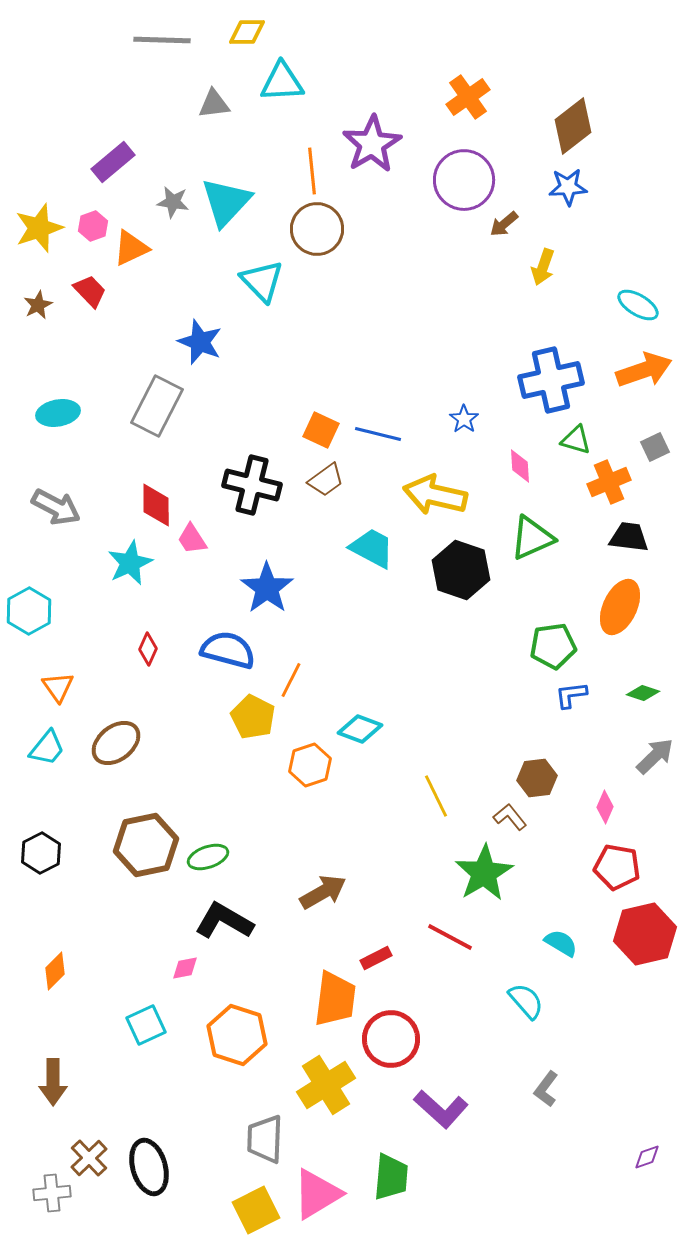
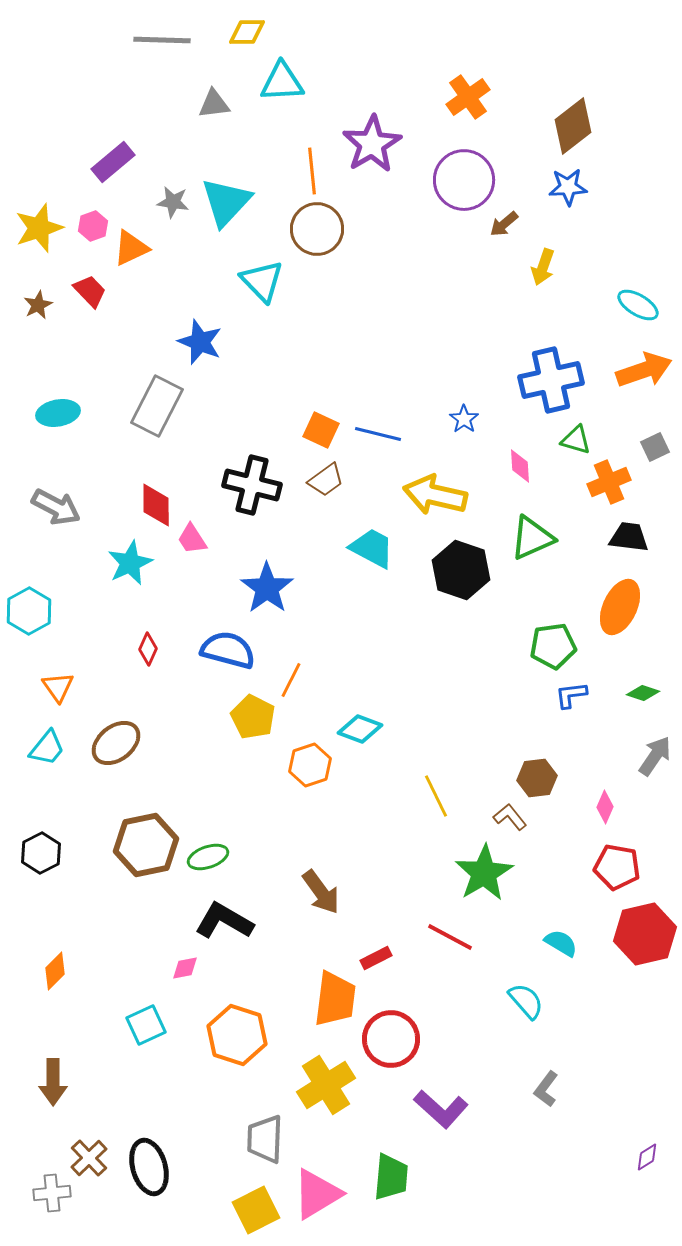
gray arrow at (655, 756): rotated 12 degrees counterclockwise
brown arrow at (323, 892): moved 2 px left; rotated 84 degrees clockwise
purple diamond at (647, 1157): rotated 12 degrees counterclockwise
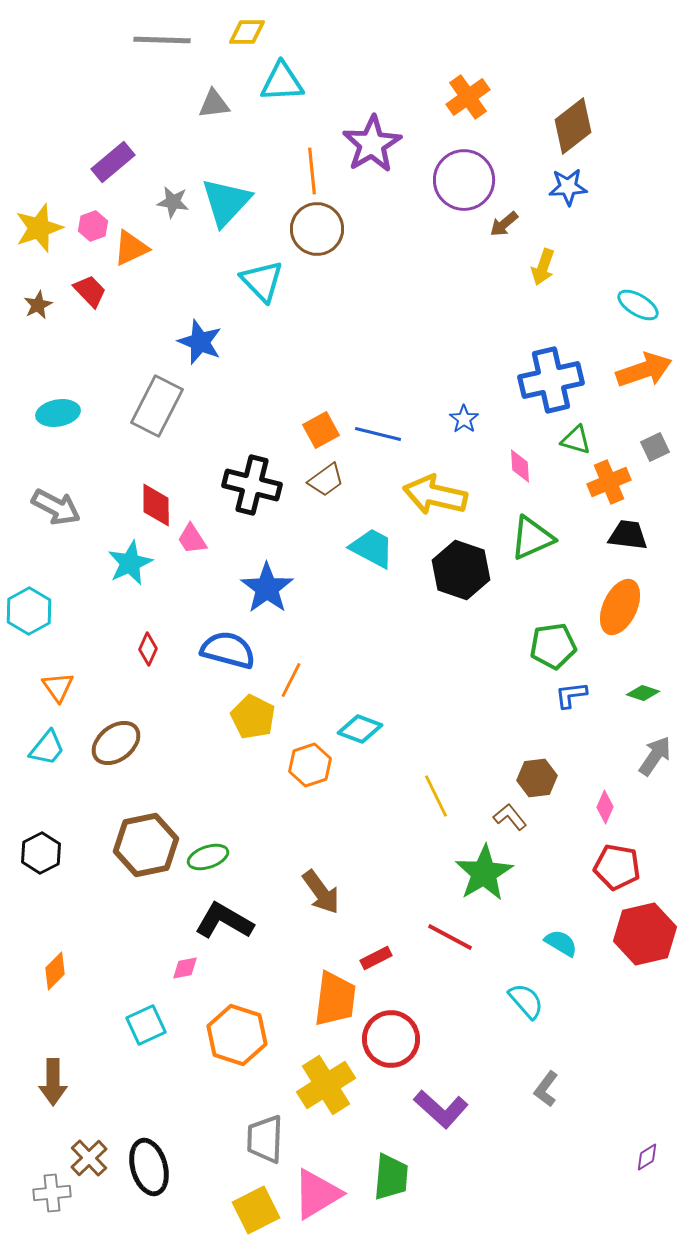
orange square at (321, 430): rotated 36 degrees clockwise
black trapezoid at (629, 537): moved 1 px left, 2 px up
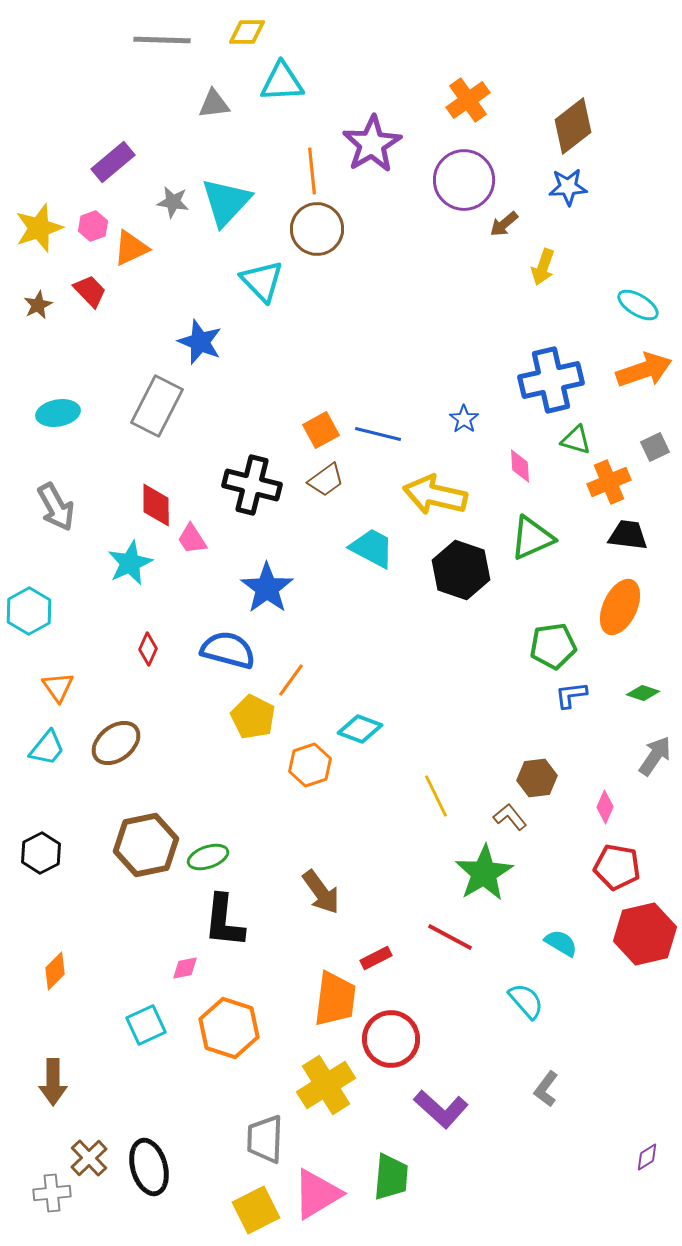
orange cross at (468, 97): moved 3 px down
gray arrow at (56, 507): rotated 33 degrees clockwise
orange line at (291, 680): rotated 9 degrees clockwise
black L-shape at (224, 921): rotated 114 degrees counterclockwise
orange hexagon at (237, 1035): moved 8 px left, 7 px up
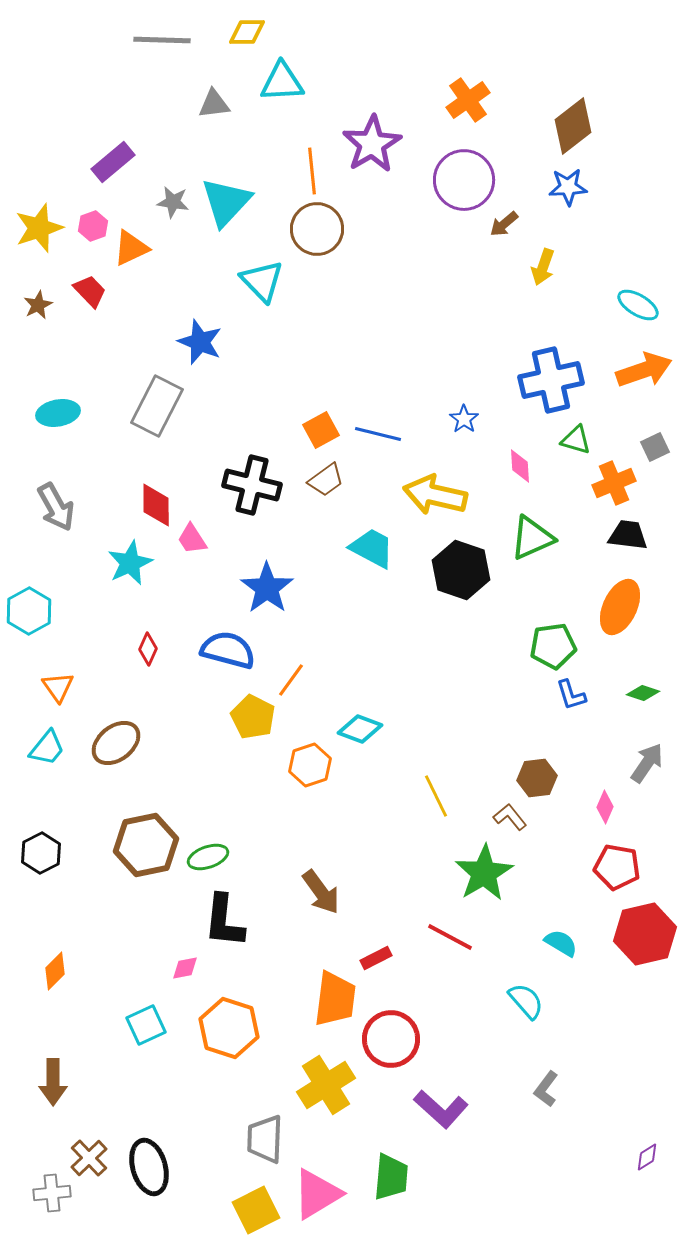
orange cross at (609, 482): moved 5 px right, 1 px down
blue L-shape at (571, 695): rotated 100 degrees counterclockwise
gray arrow at (655, 756): moved 8 px left, 7 px down
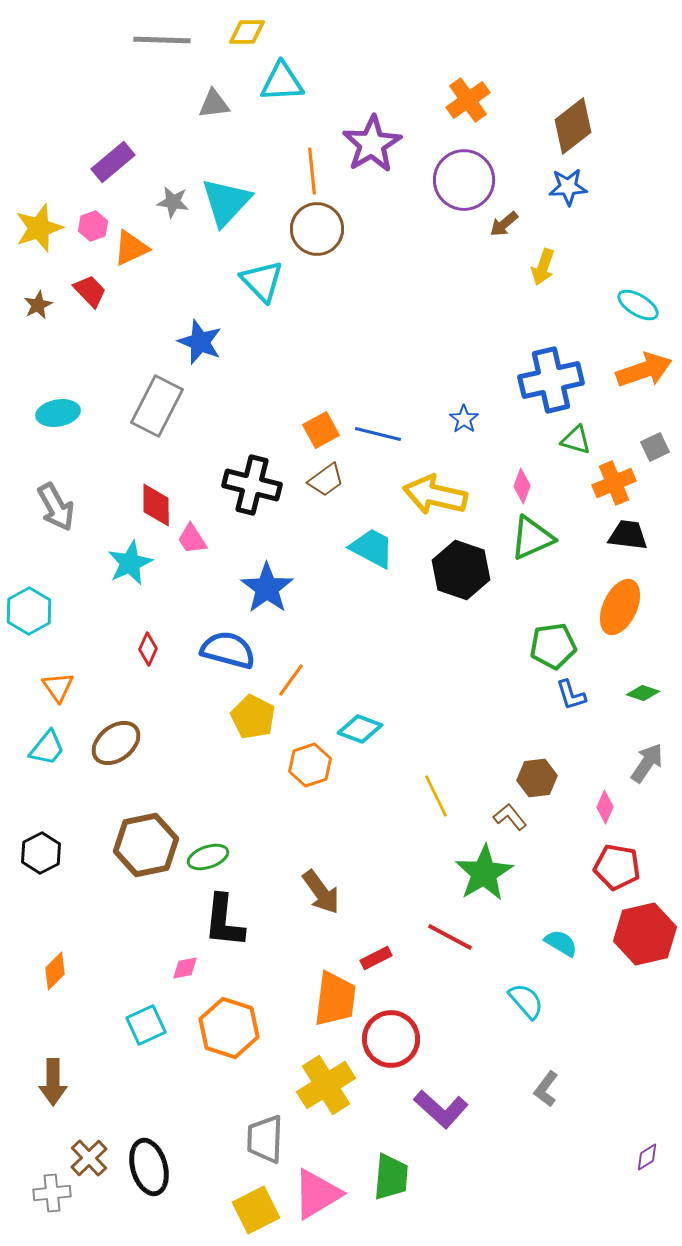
pink diamond at (520, 466): moved 2 px right, 20 px down; rotated 24 degrees clockwise
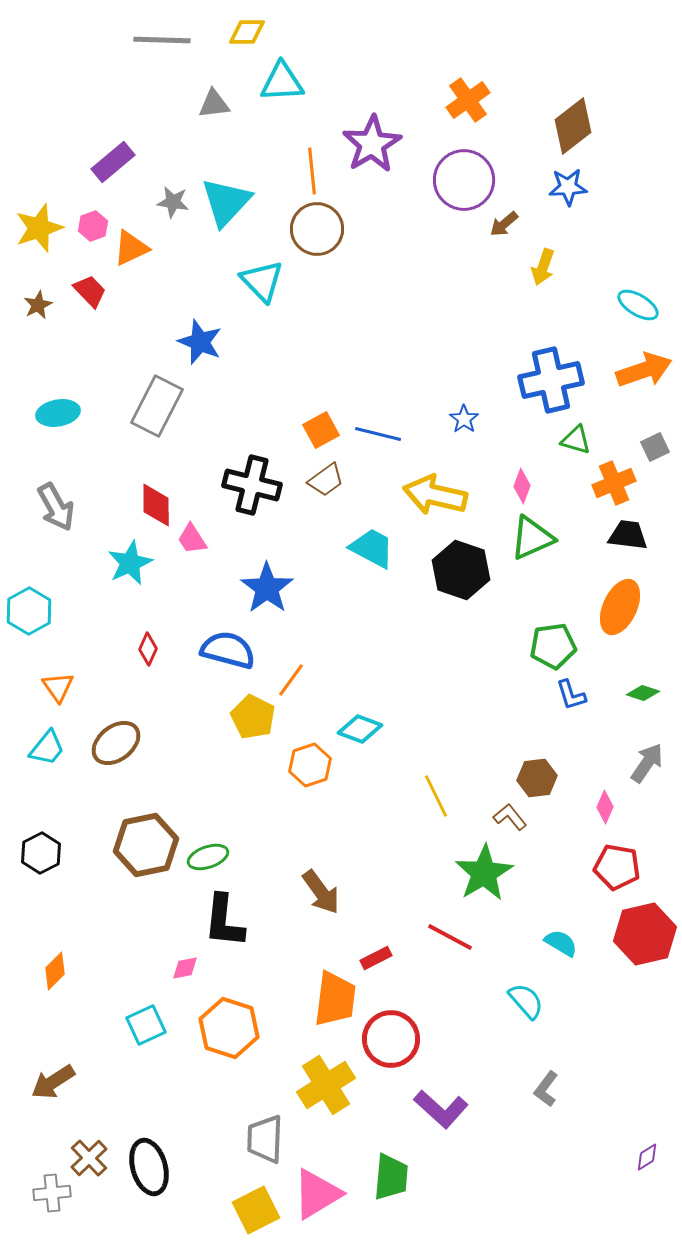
brown arrow at (53, 1082): rotated 57 degrees clockwise
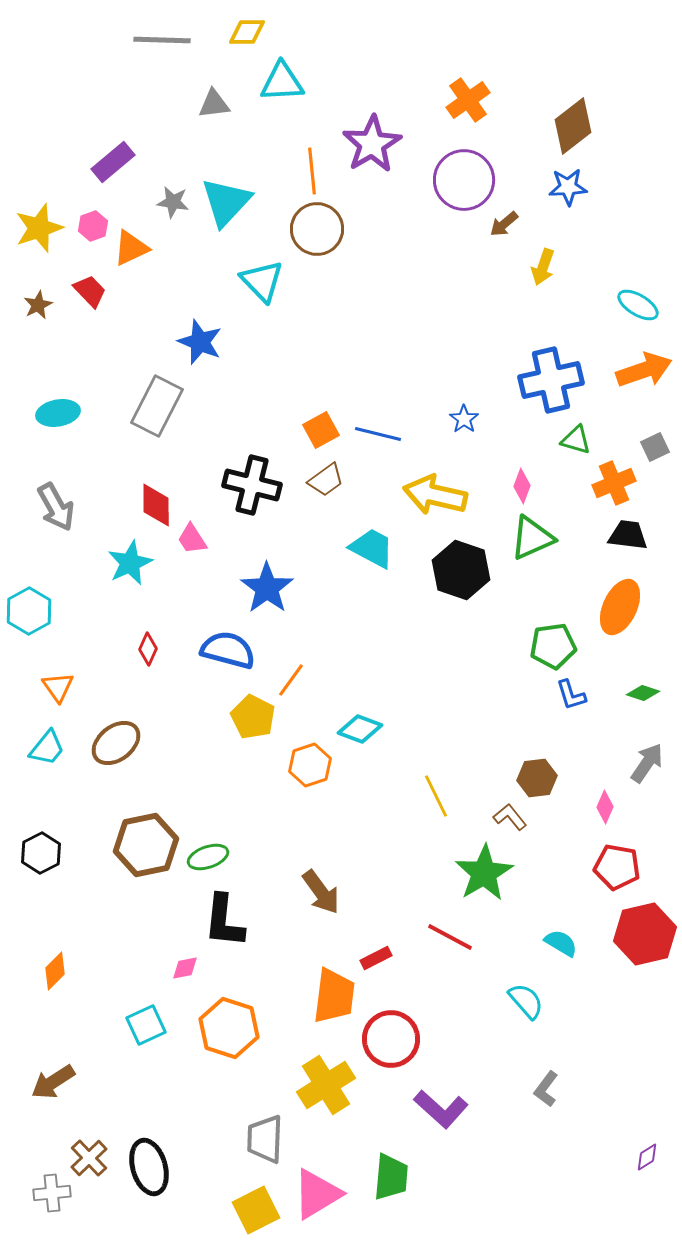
orange trapezoid at (335, 999): moved 1 px left, 3 px up
